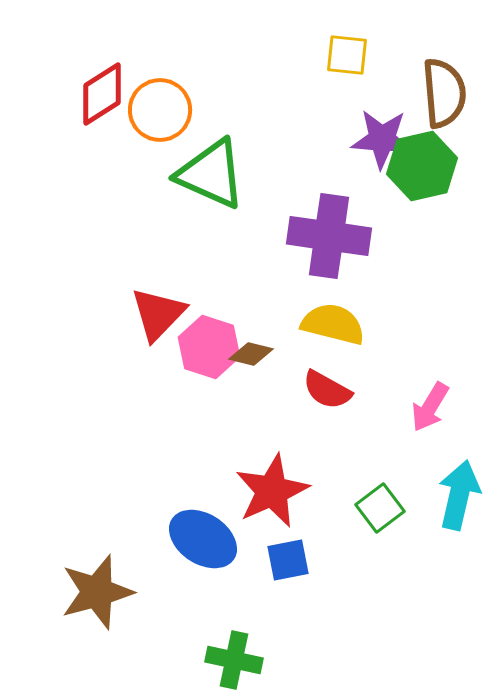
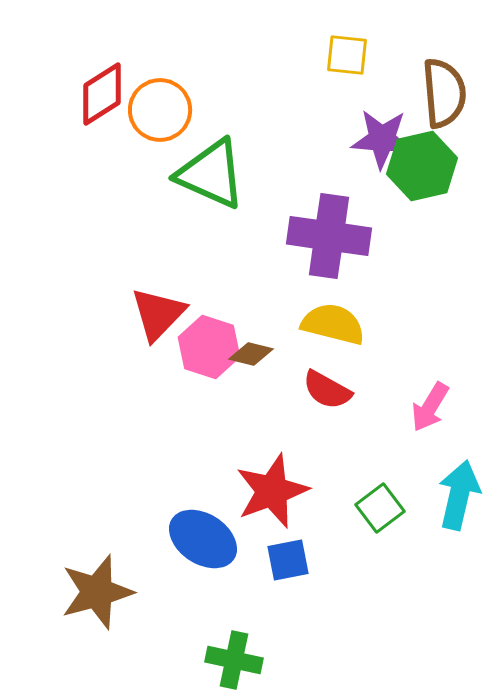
red star: rotated 4 degrees clockwise
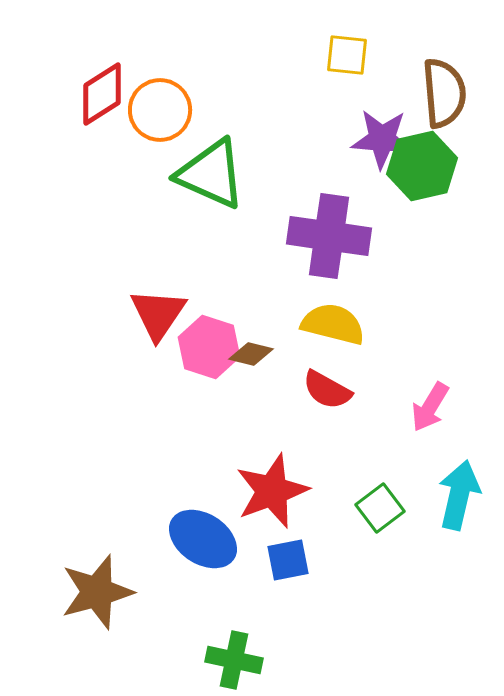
red triangle: rotated 10 degrees counterclockwise
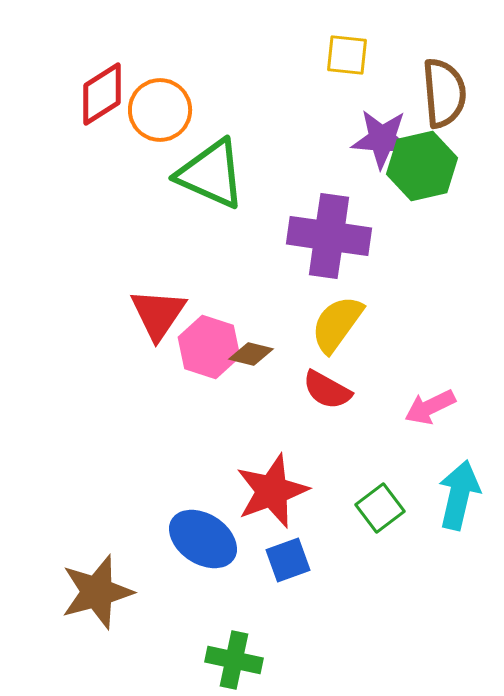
yellow semicircle: moved 4 px right; rotated 68 degrees counterclockwise
pink arrow: rotated 33 degrees clockwise
blue square: rotated 9 degrees counterclockwise
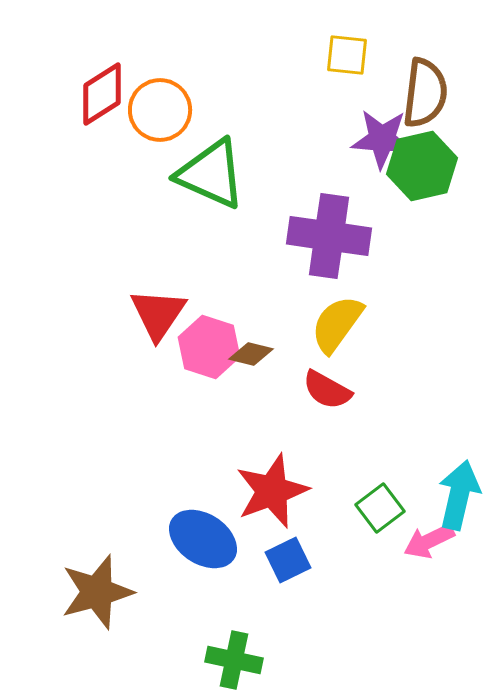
brown semicircle: moved 19 px left; rotated 12 degrees clockwise
pink arrow: moved 1 px left, 134 px down
blue square: rotated 6 degrees counterclockwise
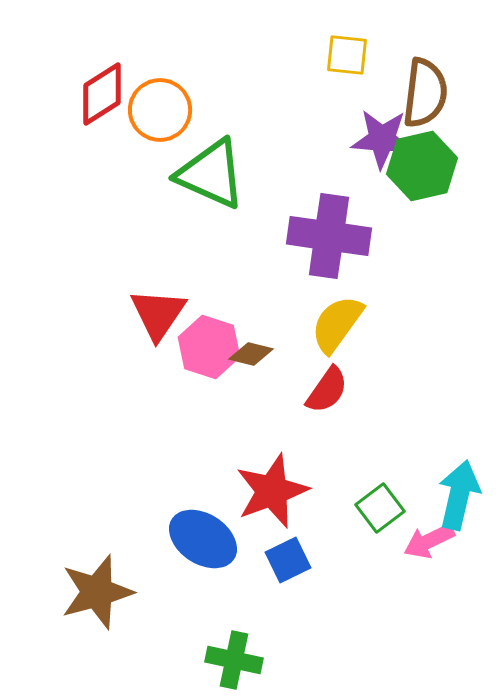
red semicircle: rotated 84 degrees counterclockwise
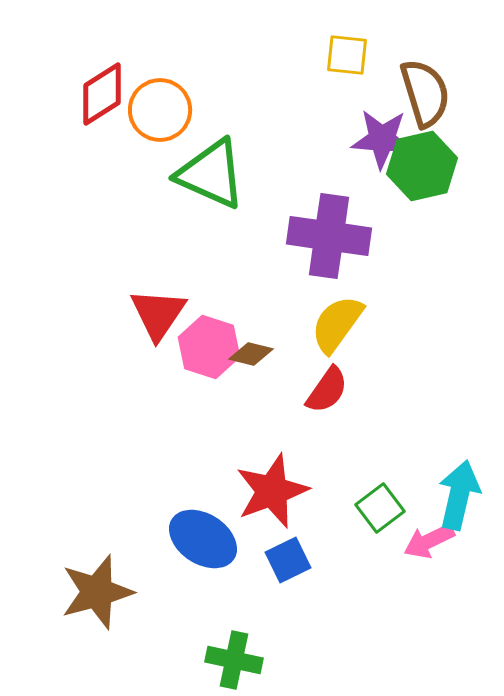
brown semicircle: rotated 24 degrees counterclockwise
